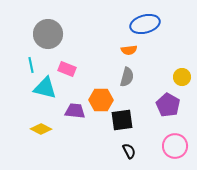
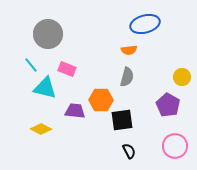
cyan line: rotated 28 degrees counterclockwise
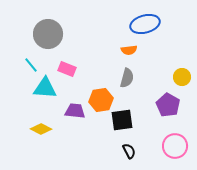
gray semicircle: moved 1 px down
cyan triangle: rotated 10 degrees counterclockwise
orange hexagon: rotated 10 degrees counterclockwise
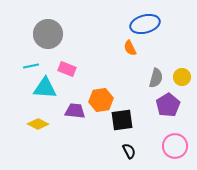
orange semicircle: moved 1 px right, 2 px up; rotated 70 degrees clockwise
cyan line: moved 1 px down; rotated 63 degrees counterclockwise
gray semicircle: moved 29 px right
purple pentagon: rotated 10 degrees clockwise
yellow diamond: moved 3 px left, 5 px up
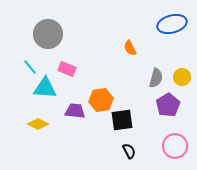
blue ellipse: moved 27 px right
cyan line: moved 1 px left, 1 px down; rotated 63 degrees clockwise
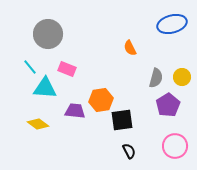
yellow diamond: rotated 10 degrees clockwise
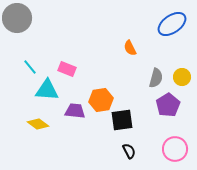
blue ellipse: rotated 20 degrees counterclockwise
gray circle: moved 31 px left, 16 px up
cyan triangle: moved 2 px right, 2 px down
pink circle: moved 3 px down
